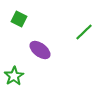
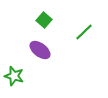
green square: moved 25 px right, 1 px down; rotated 14 degrees clockwise
green star: rotated 24 degrees counterclockwise
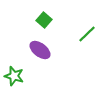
green line: moved 3 px right, 2 px down
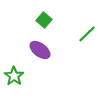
green star: rotated 18 degrees clockwise
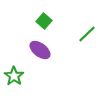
green square: moved 1 px down
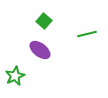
green line: rotated 30 degrees clockwise
green star: moved 1 px right; rotated 12 degrees clockwise
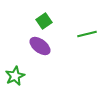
green square: rotated 14 degrees clockwise
purple ellipse: moved 4 px up
